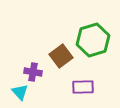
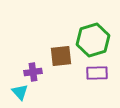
brown square: rotated 30 degrees clockwise
purple cross: rotated 18 degrees counterclockwise
purple rectangle: moved 14 px right, 14 px up
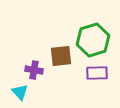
purple cross: moved 1 px right, 2 px up; rotated 18 degrees clockwise
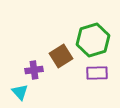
brown square: rotated 25 degrees counterclockwise
purple cross: rotated 18 degrees counterclockwise
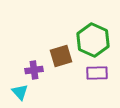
green hexagon: rotated 20 degrees counterclockwise
brown square: rotated 15 degrees clockwise
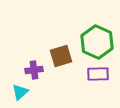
green hexagon: moved 4 px right, 2 px down
purple rectangle: moved 1 px right, 1 px down
cyan triangle: rotated 30 degrees clockwise
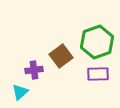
green hexagon: rotated 16 degrees clockwise
brown square: rotated 20 degrees counterclockwise
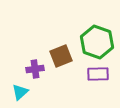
green hexagon: rotated 20 degrees counterclockwise
brown square: rotated 15 degrees clockwise
purple cross: moved 1 px right, 1 px up
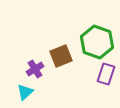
purple cross: rotated 24 degrees counterclockwise
purple rectangle: moved 8 px right; rotated 70 degrees counterclockwise
cyan triangle: moved 5 px right
